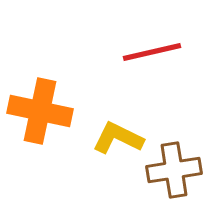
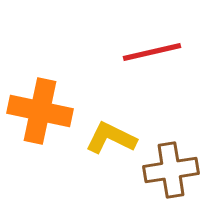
yellow L-shape: moved 7 px left
brown cross: moved 3 px left
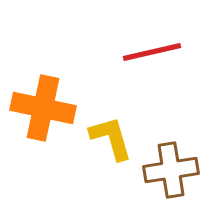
orange cross: moved 3 px right, 3 px up
yellow L-shape: rotated 48 degrees clockwise
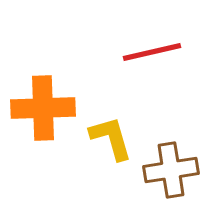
orange cross: rotated 14 degrees counterclockwise
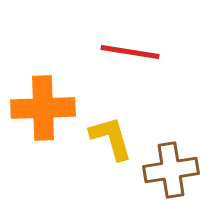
red line: moved 22 px left; rotated 22 degrees clockwise
